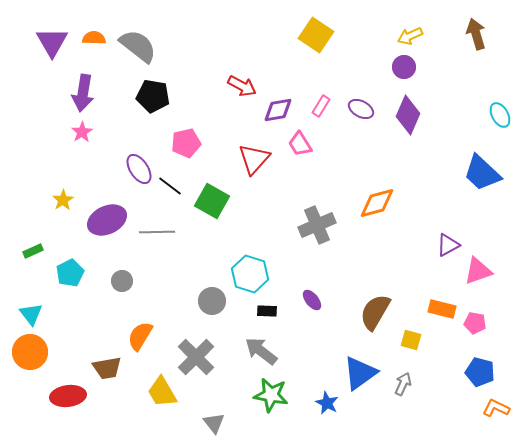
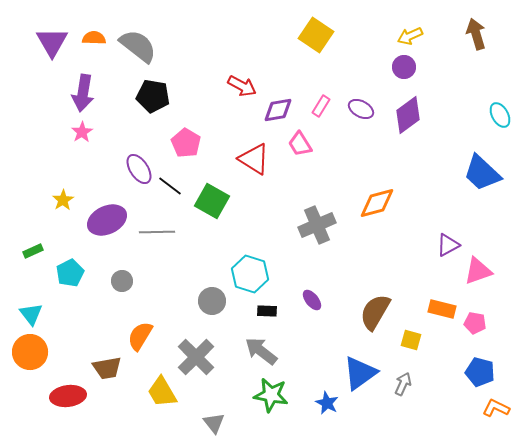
purple diamond at (408, 115): rotated 30 degrees clockwise
pink pentagon at (186, 143): rotated 28 degrees counterclockwise
red triangle at (254, 159): rotated 40 degrees counterclockwise
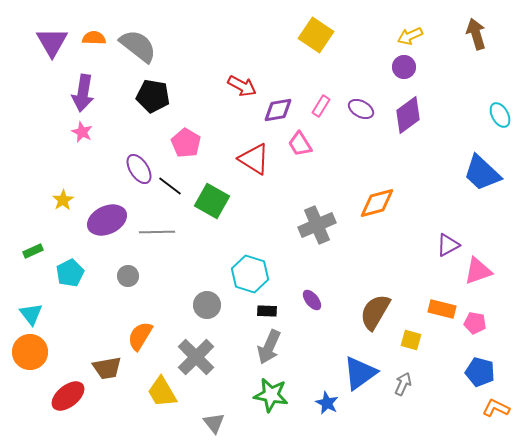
pink star at (82, 132): rotated 15 degrees counterclockwise
gray circle at (122, 281): moved 6 px right, 5 px up
gray circle at (212, 301): moved 5 px left, 4 px down
gray arrow at (261, 351): moved 8 px right, 4 px up; rotated 104 degrees counterclockwise
red ellipse at (68, 396): rotated 32 degrees counterclockwise
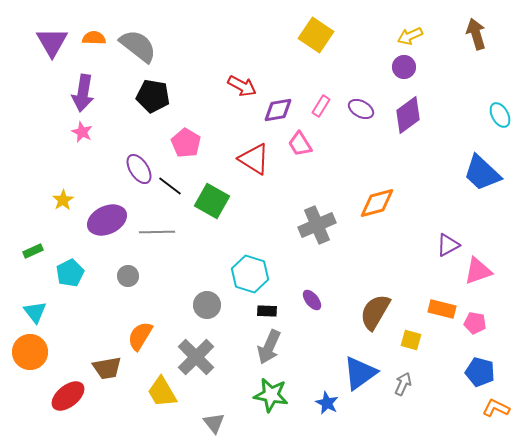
cyan triangle at (31, 314): moved 4 px right, 2 px up
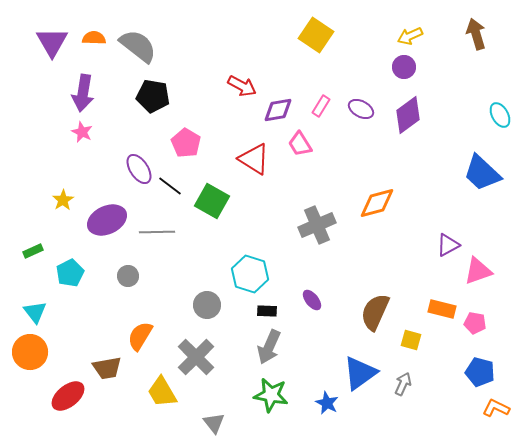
brown semicircle at (375, 312): rotated 6 degrees counterclockwise
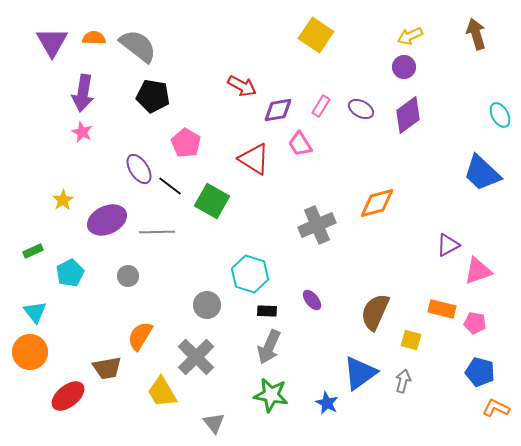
gray arrow at (403, 384): moved 3 px up; rotated 10 degrees counterclockwise
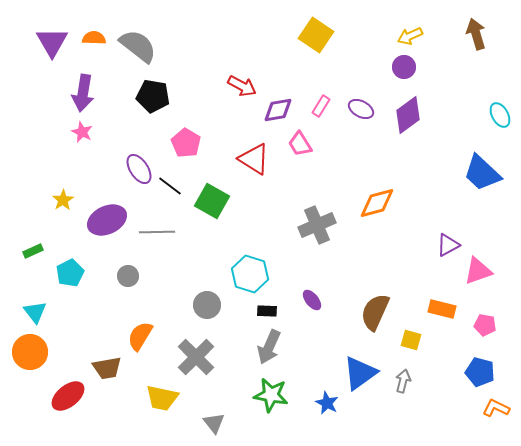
pink pentagon at (475, 323): moved 10 px right, 2 px down
yellow trapezoid at (162, 392): moved 6 px down; rotated 48 degrees counterclockwise
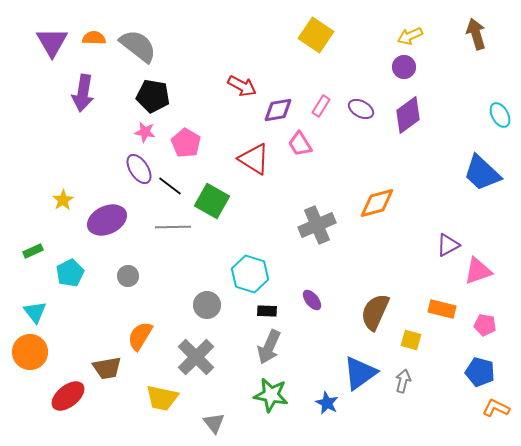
pink star at (82, 132): moved 63 px right; rotated 15 degrees counterclockwise
gray line at (157, 232): moved 16 px right, 5 px up
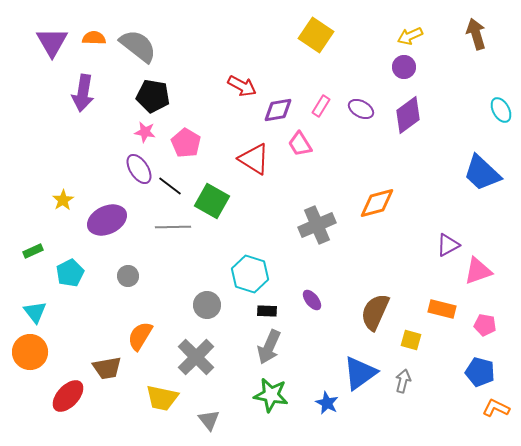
cyan ellipse at (500, 115): moved 1 px right, 5 px up
red ellipse at (68, 396): rotated 8 degrees counterclockwise
gray triangle at (214, 423): moved 5 px left, 3 px up
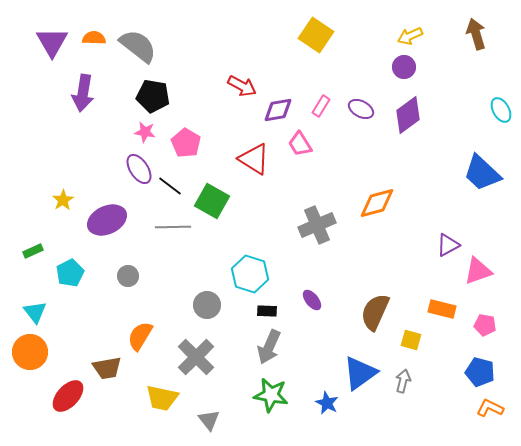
orange L-shape at (496, 408): moved 6 px left
